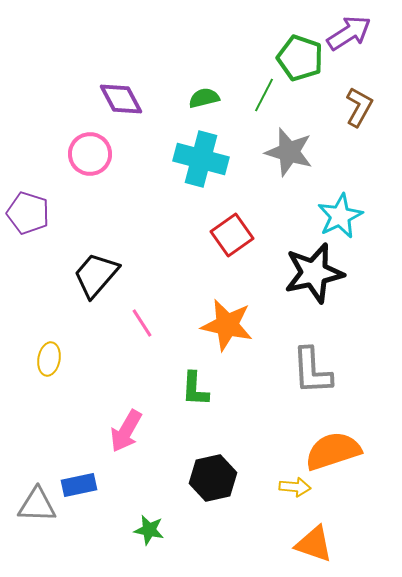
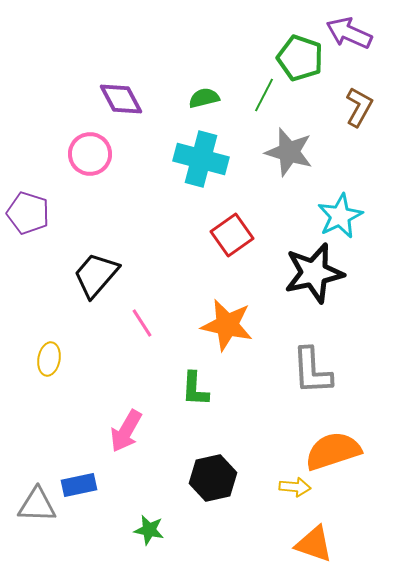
purple arrow: rotated 123 degrees counterclockwise
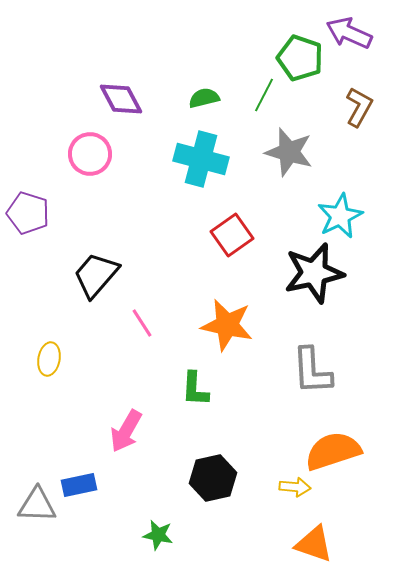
green star: moved 9 px right, 5 px down
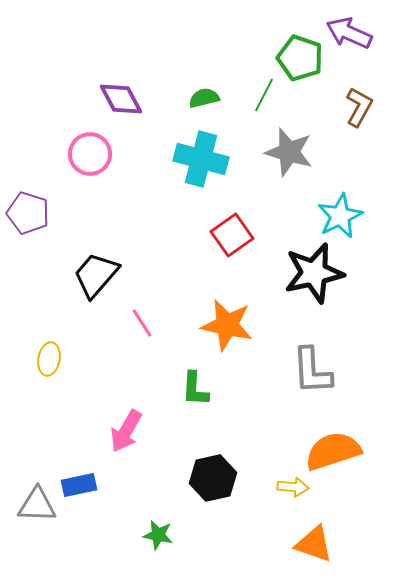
yellow arrow: moved 2 px left
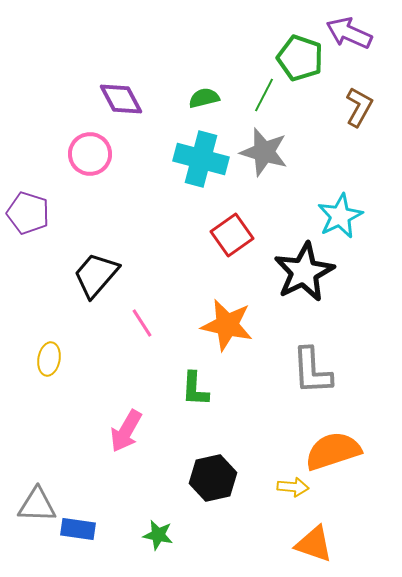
gray star: moved 25 px left
black star: moved 10 px left, 1 px up; rotated 14 degrees counterclockwise
blue rectangle: moved 1 px left, 44 px down; rotated 20 degrees clockwise
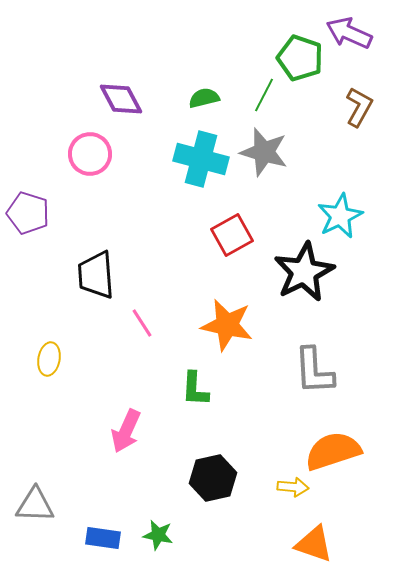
red square: rotated 6 degrees clockwise
black trapezoid: rotated 45 degrees counterclockwise
gray L-shape: moved 2 px right
pink arrow: rotated 6 degrees counterclockwise
gray triangle: moved 2 px left
blue rectangle: moved 25 px right, 9 px down
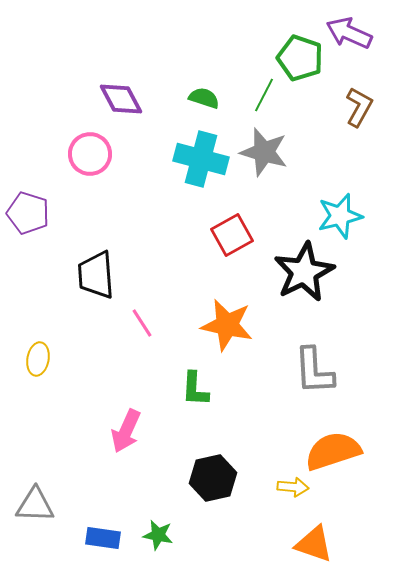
green semicircle: rotated 32 degrees clockwise
cyan star: rotated 12 degrees clockwise
yellow ellipse: moved 11 px left
